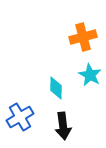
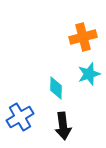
cyan star: moved 1 px left, 1 px up; rotated 25 degrees clockwise
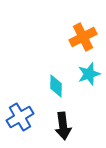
orange cross: rotated 12 degrees counterclockwise
cyan diamond: moved 2 px up
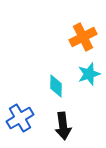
blue cross: moved 1 px down
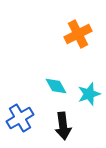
orange cross: moved 5 px left, 3 px up
cyan star: moved 20 px down
cyan diamond: rotated 30 degrees counterclockwise
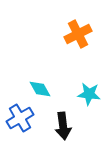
cyan diamond: moved 16 px left, 3 px down
cyan star: rotated 25 degrees clockwise
